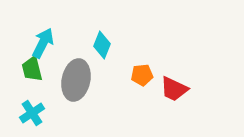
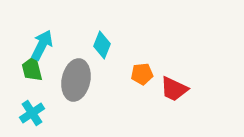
cyan arrow: moved 1 px left, 2 px down
orange pentagon: moved 1 px up
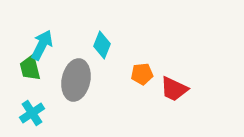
green trapezoid: moved 2 px left, 1 px up
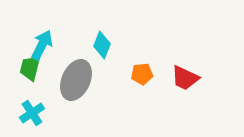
green trapezoid: rotated 28 degrees clockwise
gray ellipse: rotated 12 degrees clockwise
red trapezoid: moved 11 px right, 11 px up
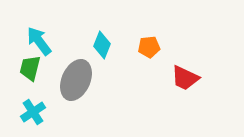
cyan arrow: moved 3 px left, 4 px up; rotated 64 degrees counterclockwise
orange pentagon: moved 7 px right, 27 px up
cyan cross: moved 1 px right, 1 px up
